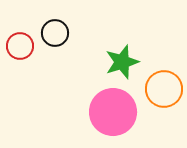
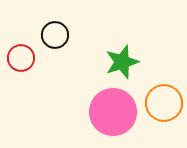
black circle: moved 2 px down
red circle: moved 1 px right, 12 px down
orange circle: moved 14 px down
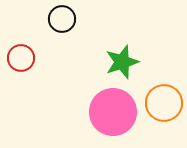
black circle: moved 7 px right, 16 px up
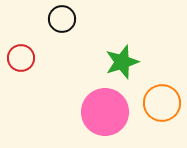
orange circle: moved 2 px left
pink circle: moved 8 px left
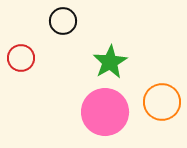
black circle: moved 1 px right, 2 px down
green star: moved 12 px left; rotated 12 degrees counterclockwise
orange circle: moved 1 px up
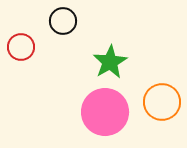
red circle: moved 11 px up
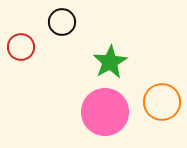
black circle: moved 1 px left, 1 px down
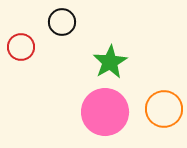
orange circle: moved 2 px right, 7 px down
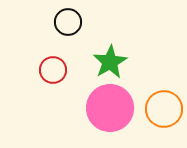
black circle: moved 6 px right
red circle: moved 32 px right, 23 px down
pink circle: moved 5 px right, 4 px up
